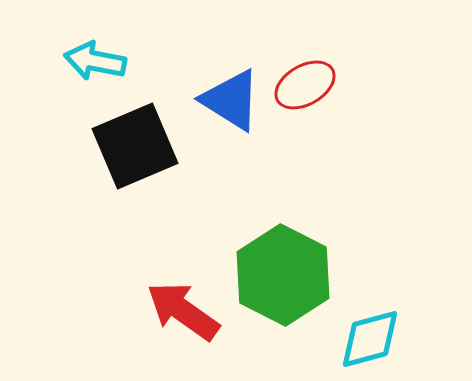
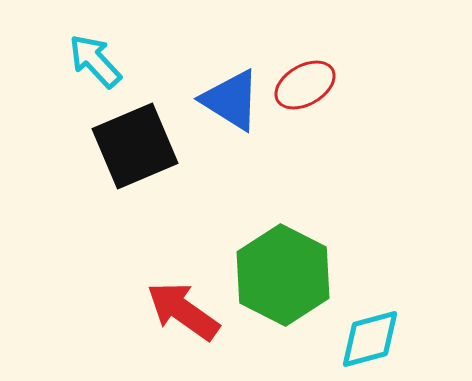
cyan arrow: rotated 36 degrees clockwise
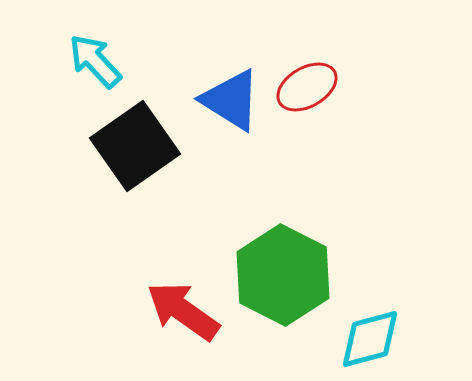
red ellipse: moved 2 px right, 2 px down
black square: rotated 12 degrees counterclockwise
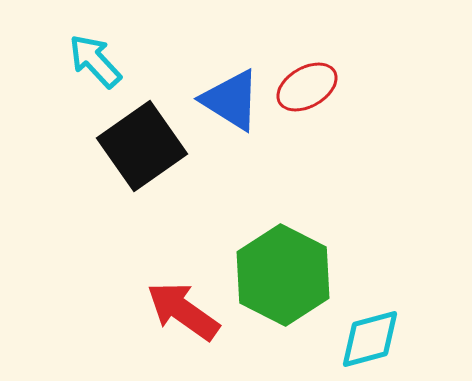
black square: moved 7 px right
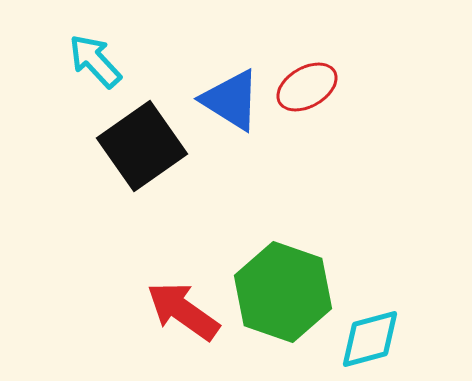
green hexagon: moved 17 px down; rotated 8 degrees counterclockwise
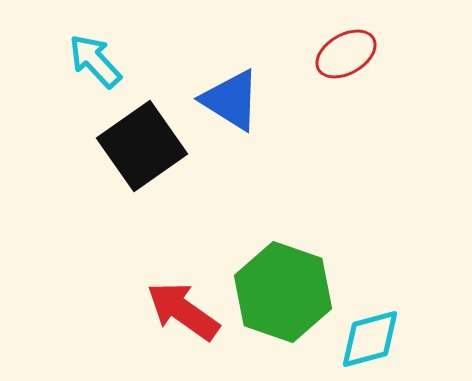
red ellipse: moved 39 px right, 33 px up
